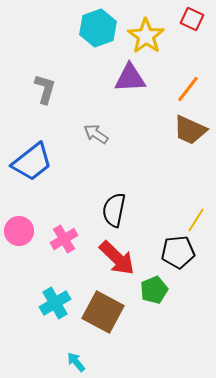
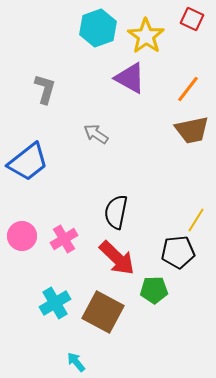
purple triangle: rotated 32 degrees clockwise
brown trapezoid: moved 2 px right; rotated 36 degrees counterclockwise
blue trapezoid: moved 4 px left
black semicircle: moved 2 px right, 2 px down
pink circle: moved 3 px right, 5 px down
green pentagon: rotated 20 degrees clockwise
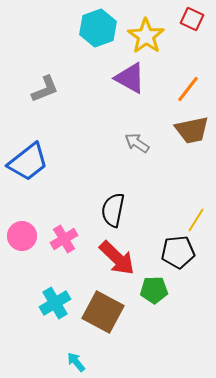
gray L-shape: rotated 52 degrees clockwise
gray arrow: moved 41 px right, 9 px down
black semicircle: moved 3 px left, 2 px up
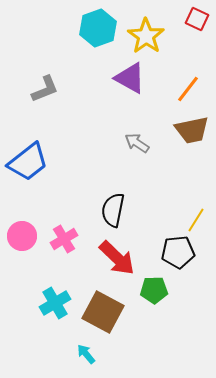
red square: moved 5 px right
cyan arrow: moved 10 px right, 8 px up
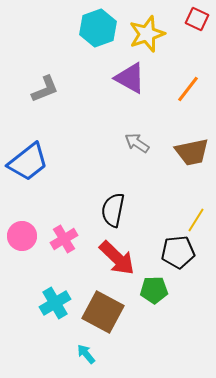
yellow star: moved 1 px right, 2 px up; rotated 18 degrees clockwise
brown trapezoid: moved 22 px down
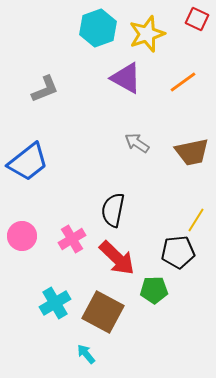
purple triangle: moved 4 px left
orange line: moved 5 px left, 7 px up; rotated 16 degrees clockwise
pink cross: moved 8 px right
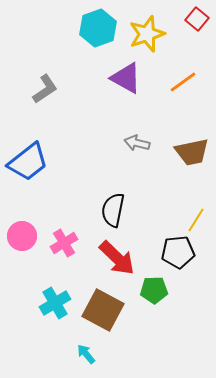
red square: rotated 15 degrees clockwise
gray L-shape: rotated 12 degrees counterclockwise
gray arrow: rotated 20 degrees counterclockwise
pink cross: moved 8 px left, 4 px down
brown square: moved 2 px up
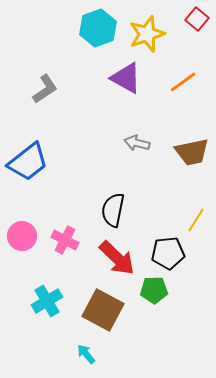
pink cross: moved 1 px right, 3 px up; rotated 32 degrees counterclockwise
black pentagon: moved 10 px left, 1 px down
cyan cross: moved 8 px left, 2 px up
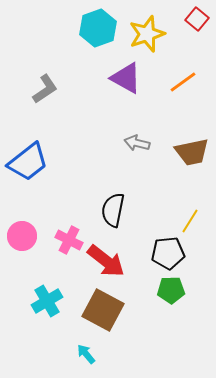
yellow line: moved 6 px left, 1 px down
pink cross: moved 4 px right
red arrow: moved 11 px left, 3 px down; rotated 6 degrees counterclockwise
green pentagon: moved 17 px right
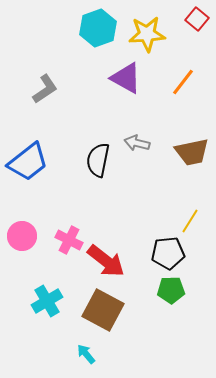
yellow star: rotated 15 degrees clockwise
orange line: rotated 16 degrees counterclockwise
black semicircle: moved 15 px left, 50 px up
